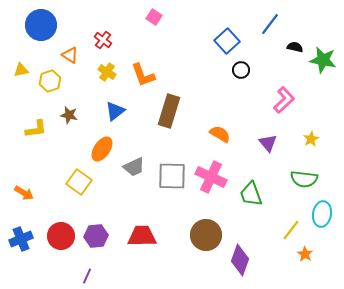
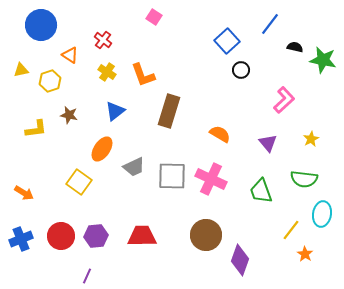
pink cross: moved 2 px down
green trapezoid: moved 10 px right, 3 px up
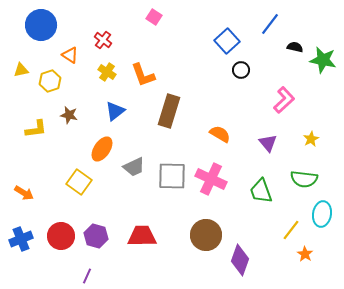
purple hexagon: rotated 20 degrees clockwise
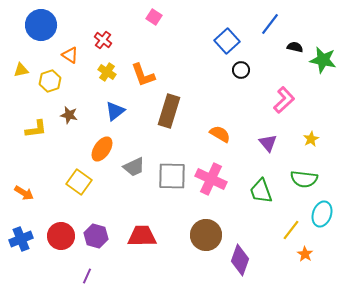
cyan ellipse: rotated 10 degrees clockwise
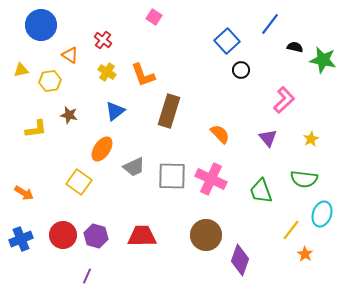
yellow hexagon: rotated 10 degrees clockwise
orange semicircle: rotated 15 degrees clockwise
purple triangle: moved 5 px up
red circle: moved 2 px right, 1 px up
